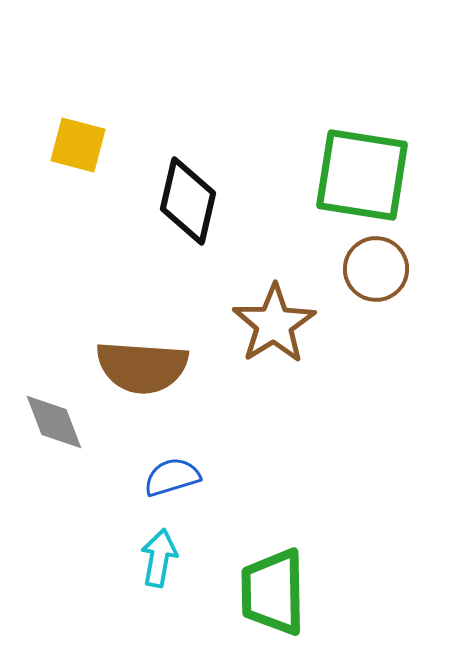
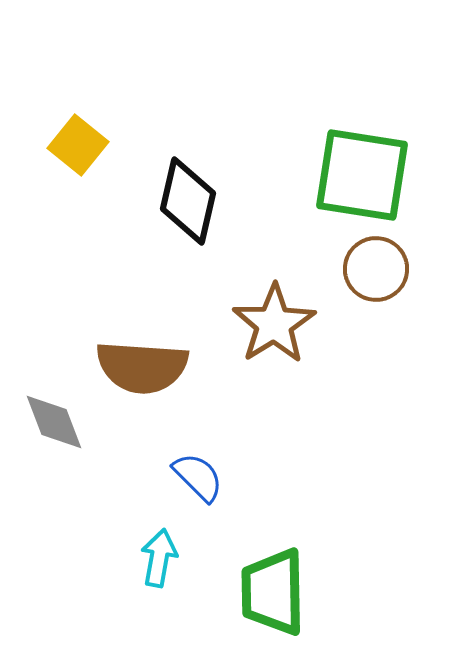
yellow square: rotated 24 degrees clockwise
blue semicircle: moved 26 px right; rotated 62 degrees clockwise
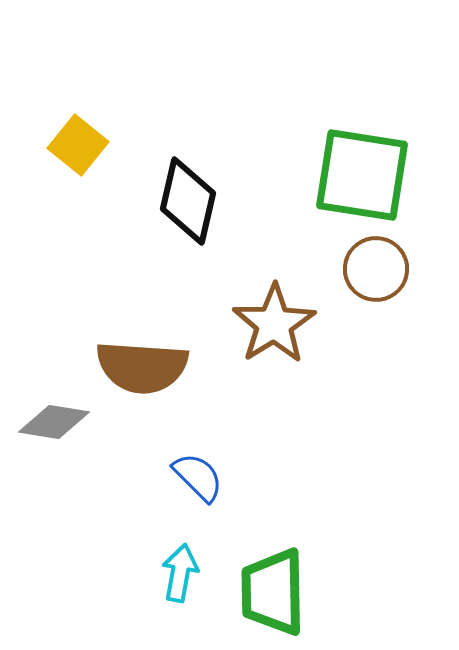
gray diamond: rotated 60 degrees counterclockwise
cyan arrow: moved 21 px right, 15 px down
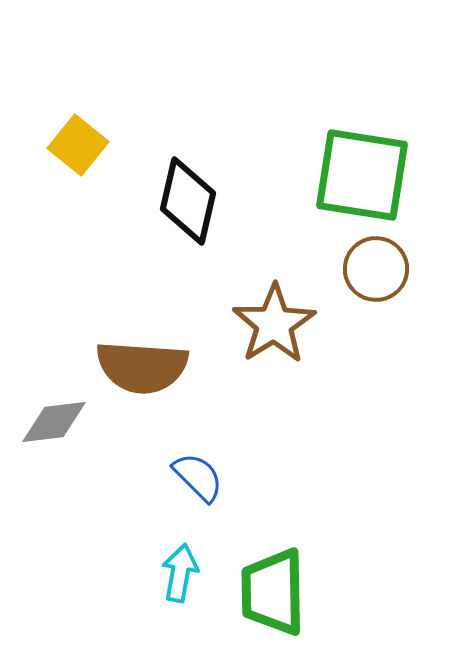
gray diamond: rotated 16 degrees counterclockwise
